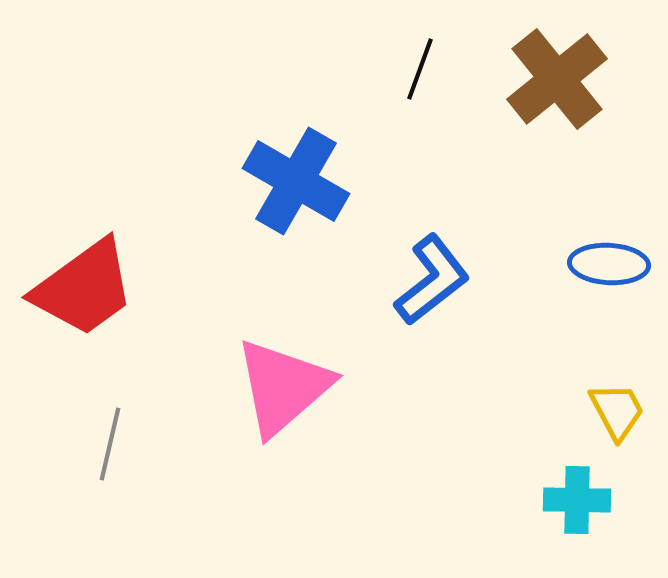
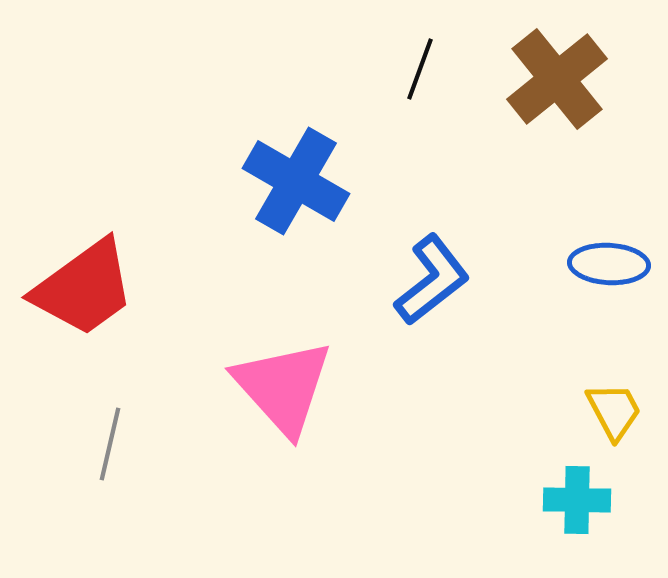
pink triangle: rotated 31 degrees counterclockwise
yellow trapezoid: moved 3 px left
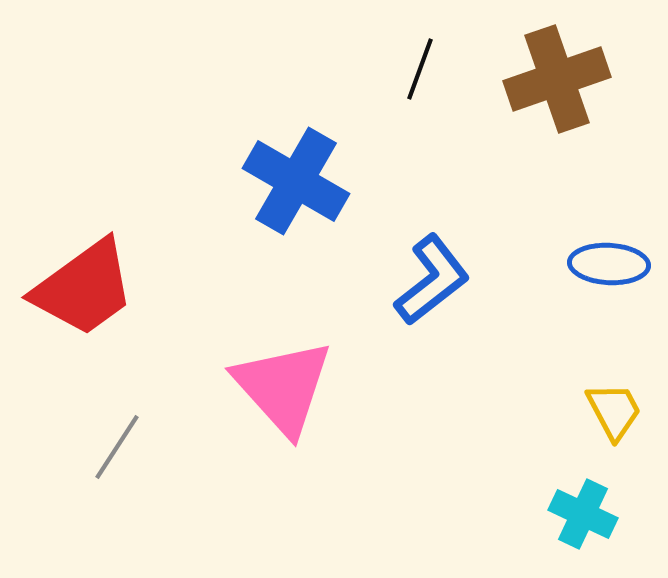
brown cross: rotated 20 degrees clockwise
gray line: moved 7 px right, 3 px down; rotated 20 degrees clockwise
cyan cross: moved 6 px right, 14 px down; rotated 24 degrees clockwise
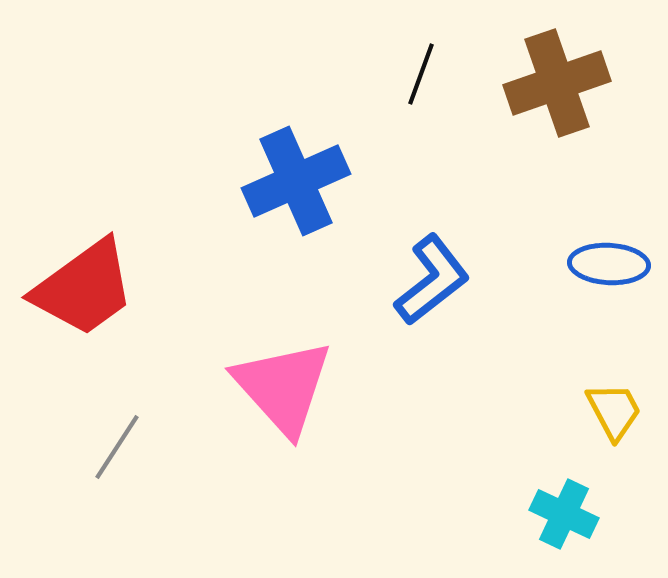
black line: moved 1 px right, 5 px down
brown cross: moved 4 px down
blue cross: rotated 36 degrees clockwise
cyan cross: moved 19 px left
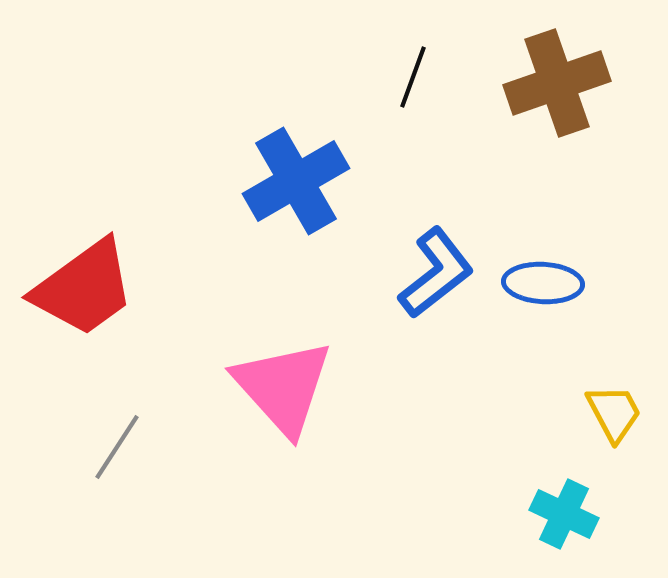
black line: moved 8 px left, 3 px down
blue cross: rotated 6 degrees counterclockwise
blue ellipse: moved 66 px left, 19 px down
blue L-shape: moved 4 px right, 7 px up
yellow trapezoid: moved 2 px down
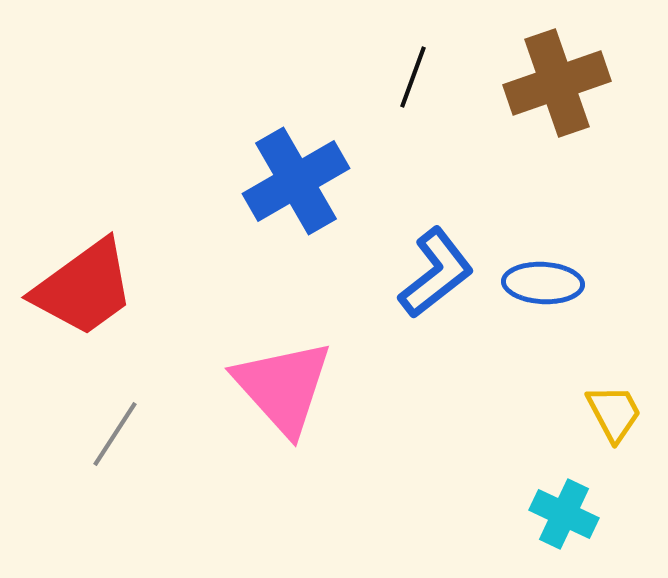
gray line: moved 2 px left, 13 px up
